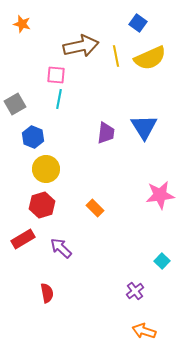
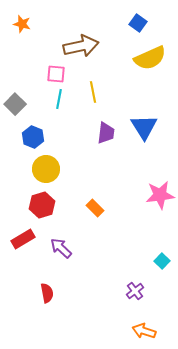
yellow line: moved 23 px left, 36 px down
pink square: moved 1 px up
gray square: rotated 15 degrees counterclockwise
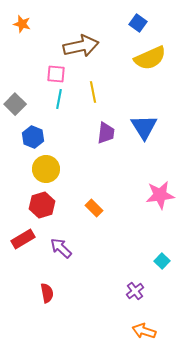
orange rectangle: moved 1 px left
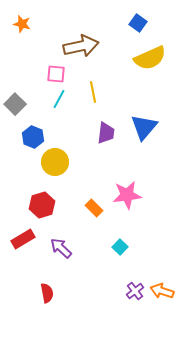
cyan line: rotated 18 degrees clockwise
blue triangle: rotated 12 degrees clockwise
yellow circle: moved 9 px right, 7 px up
pink star: moved 33 px left
cyan square: moved 42 px left, 14 px up
orange arrow: moved 18 px right, 40 px up
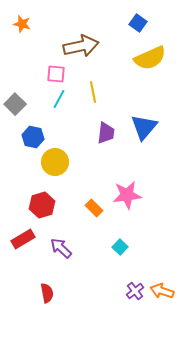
blue hexagon: rotated 10 degrees counterclockwise
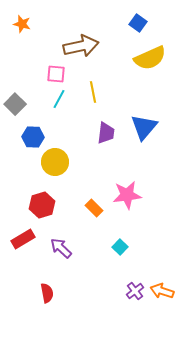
blue hexagon: rotated 10 degrees counterclockwise
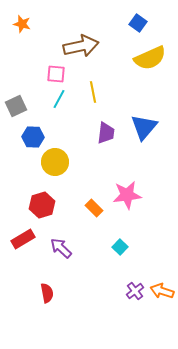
gray square: moved 1 px right, 2 px down; rotated 20 degrees clockwise
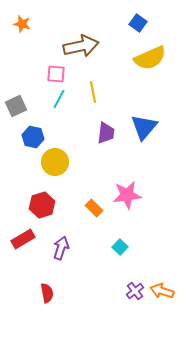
blue hexagon: rotated 10 degrees clockwise
purple arrow: rotated 65 degrees clockwise
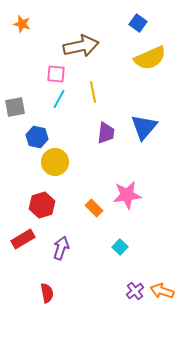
gray square: moved 1 px left, 1 px down; rotated 15 degrees clockwise
blue hexagon: moved 4 px right
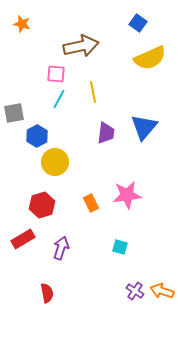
gray square: moved 1 px left, 6 px down
blue hexagon: moved 1 px up; rotated 20 degrees clockwise
orange rectangle: moved 3 px left, 5 px up; rotated 18 degrees clockwise
cyan square: rotated 28 degrees counterclockwise
purple cross: rotated 18 degrees counterclockwise
